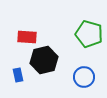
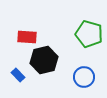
blue rectangle: rotated 32 degrees counterclockwise
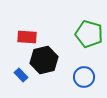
blue rectangle: moved 3 px right
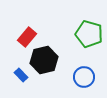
red rectangle: rotated 54 degrees counterclockwise
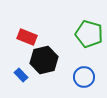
red rectangle: rotated 72 degrees clockwise
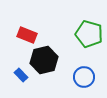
red rectangle: moved 2 px up
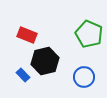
green pentagon: rotated 8 degrees clockwise
black hexagon: moved 1 px right, 1 px down
blue rectangle: moved 2 px right
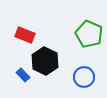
red rectangle: moved 2 px left
black hexagon: rotated 20 degrees counterclockwise
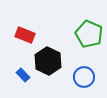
black hexagon: moved 3 px right
